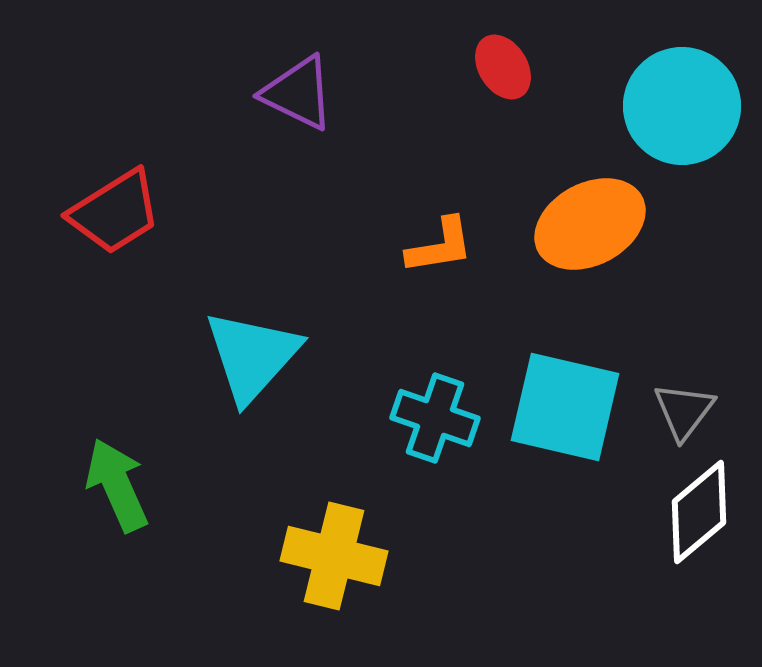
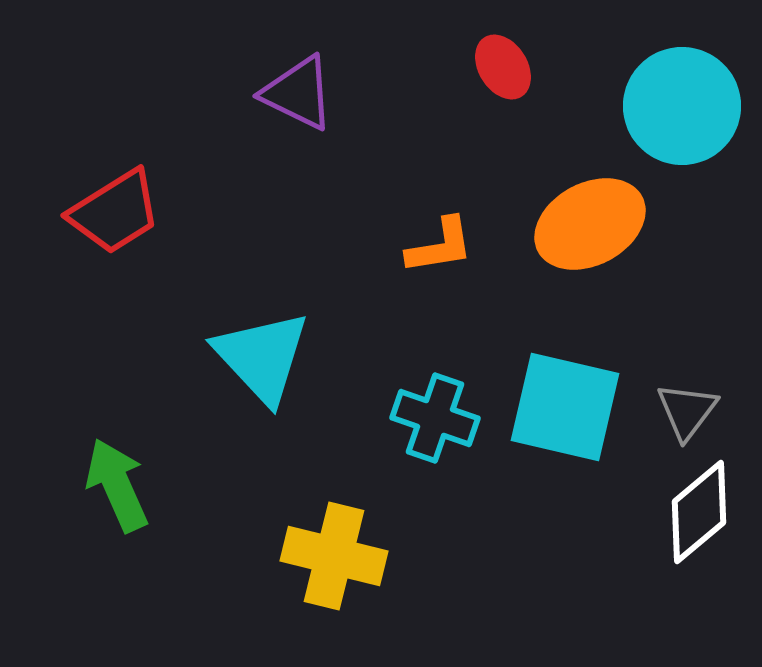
cyan triangle: moved 10 px right, 1 px down; rotated 25 degrees counterclockwise
gray triangle: moved 3 px right
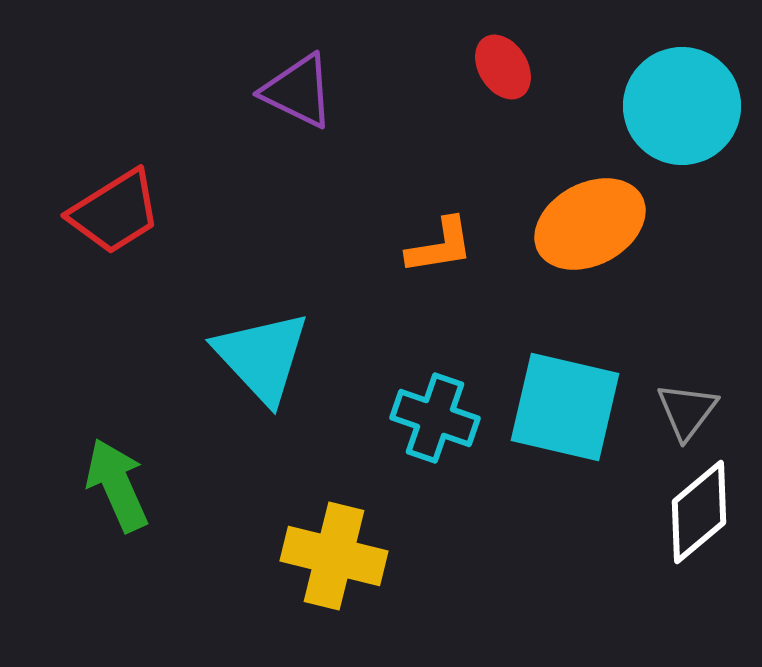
purple triangle: moved 2 px up
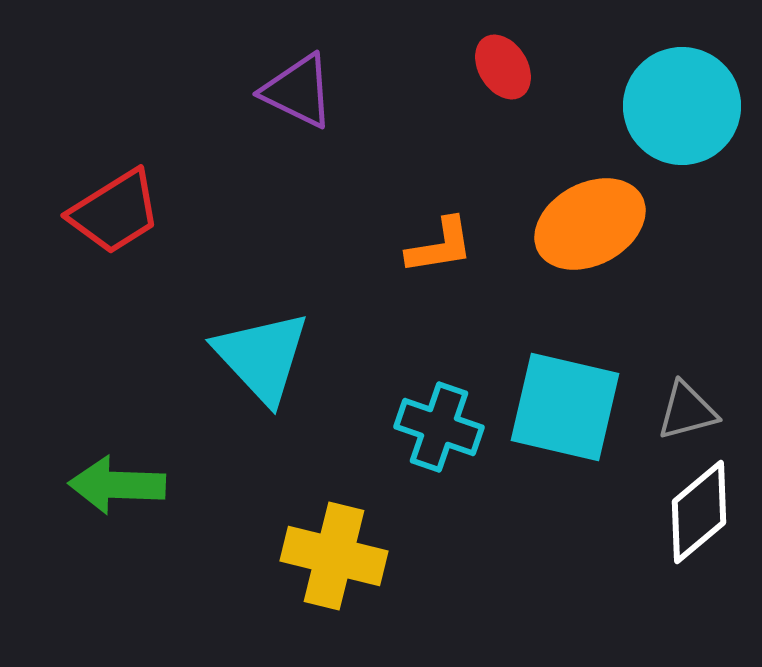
gray triangle: rotated 38 degrees clockwise
cyan cross: moved 4 px right, 9 px down
green arrow: rotated 64 degrees counterclockwise
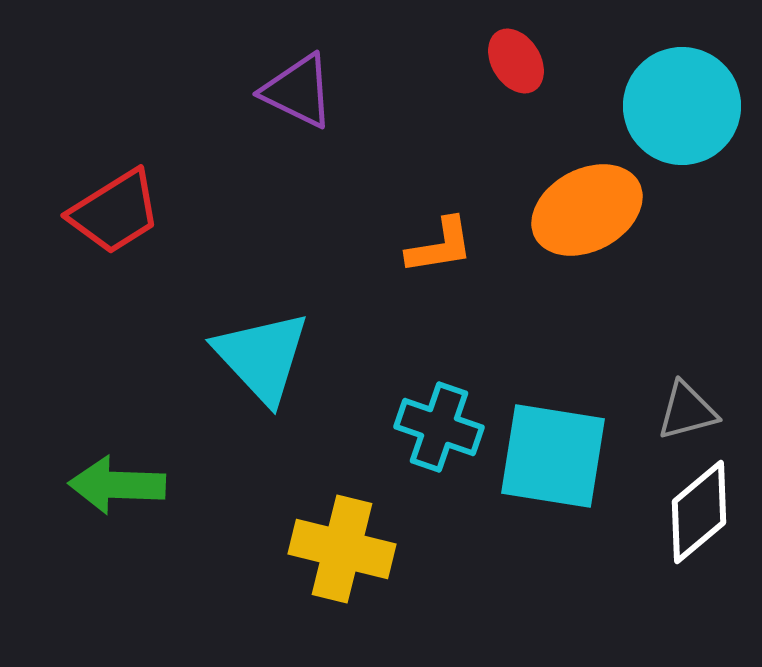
red ellipse: moved 13 px right, 6 px up
orange ellipse: moved 3 px left, 14 px up
cyan square: moved 12 px left, 49 px down; rotated 4 degrees counterclockwise
yellow cross: moved 8 px right, 7 px up
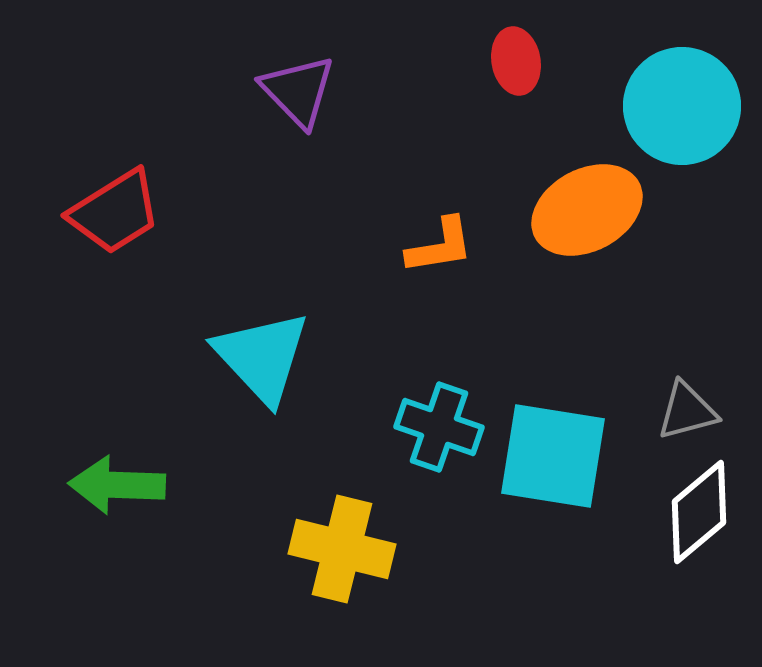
red ellipse: rotated 22 degrees clockwise
purple triangle: rotated 20 degrees clockwise
